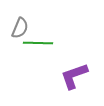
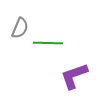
green line: moved 10 px right
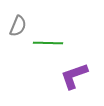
gray semicircle: moved 2 px left, 2 px up
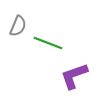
green line: rotated 20 degrees clockwise
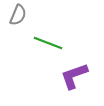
gray semicircle: moved 11 px up
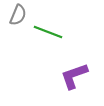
green line: moved 11 px up
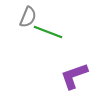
gray semicircle: moved 10 px right, 2 px down
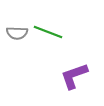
gray semicircle: moved 11 px left, 16 px down; rotated 70 degrees clockwise
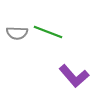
purple L-shape: rotated 112 degrees counterclockwise
